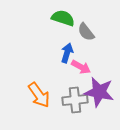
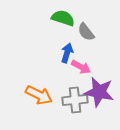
orange arrow: rotated 28 degrees counterclockwise
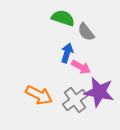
gray cross: rotated 30 degrees counterclockwise
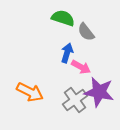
orange arrow: moved 9 px left, 3 px up
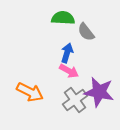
green semicircle: rotated 15 degrees counterclockwise
pink arrow: moved 12 px left, 4 px down
